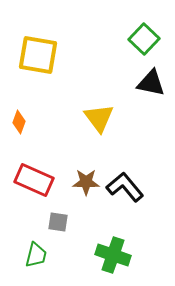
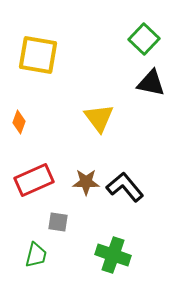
red rectangle: rotated 48 degrees counterclockwise
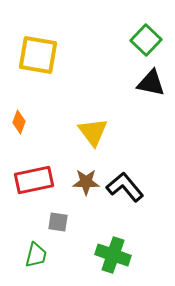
green square: moved 2 px right, 1 px down
yellow triangle: moved 6 px left, 14 px down
red rectangle: rotated 12 degrees clockwise
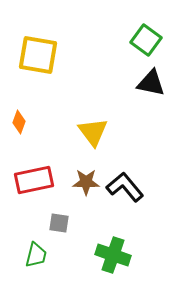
green square: rotated 8 degrees counterclockwise
gray square: moved 1 px right, 1 px down
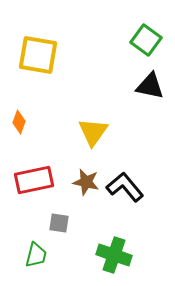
black triangle: moved 1 px left, 3 px down
yellow triangle: rotated 12 degrees clockwise
brown star: rotated 12 degrees clockwise
green cross: moved 1 px right
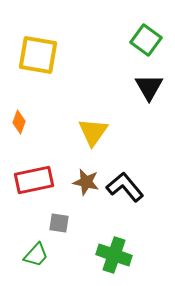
black triangle: moved 1 px left, 1 px down; rotated 48 degrees clockwise
green trapezoid: rotated 28 degrees clockwise
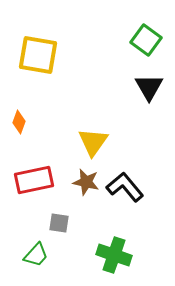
yellow triangle: moved 10 px down
